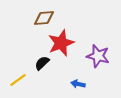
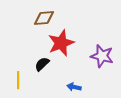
purple star: moved 4 px right
black semicircle: moved 1 px down
yellow line: rotated 54 degrees counterclockwise
blue arrow: moved 4 px left, 3 px down
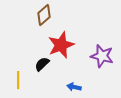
brown diamond: moved 3 px up; rotated 35 degrees counterclockwise
red star: moved 2 px down
